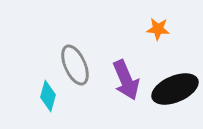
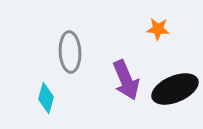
gray ellipse: moved 5 px left, 13 px up; rotated 21 degrees clockwise
cyan diamond: moved 2 px left, 2 px down
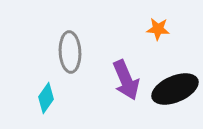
cyan diamond: rotated 20 degrees clockwise
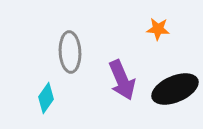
purple arrow: moved 4 px left
